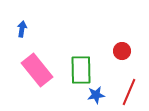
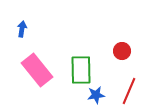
red line: moved 1 px up
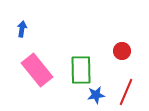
red line: moved 3 px left, 1 px down
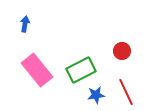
blue arrow: moved 3 px right, 5 px up
green rectangle: rotated 64 degrees clockwise
red line: rotated 48 degrees counterclockwise
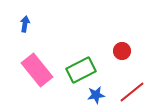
red line: moved 6 px right; rotated 76 degrees clockwise
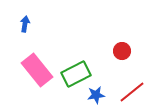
green rectangle: moved 5 px left, 4 px down
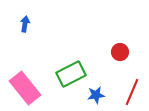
red circle: moved 2 px left, 1 px down
pink rectangle: moved 12 px left, 18 px down
green rectangle: moved 5 px left
red line: rotated 28 degrees counterclockwise
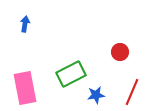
pink rectangle: rotated 28 degrees clockwise
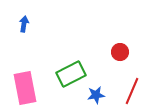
blue arrow: moved 1 px left
red line: moved 1 px up
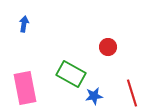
red circle: moved 12 px left, 5 px up
green rectangle: rotated 56 degrees clockwise
red line: moved 2 px down; rotated 40 degrees counterclockwise
blue star: moved 2 px left, 1 px down
